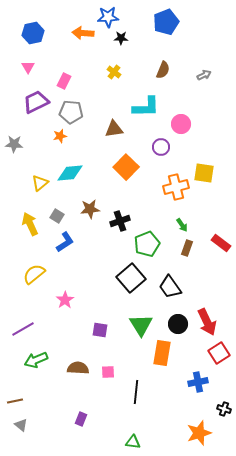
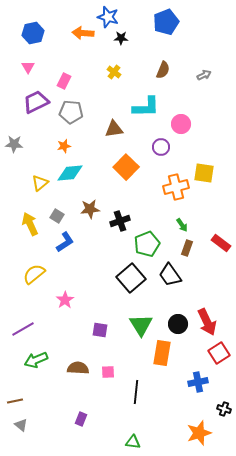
blue star at (108, 17): rotated 20 degrees clockwise
orange star at (60, 136): moved 4 px right, 10 px down
black trapezoid at (170, 287): moved 12 px up
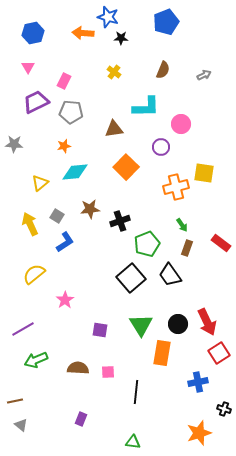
cyan diamond at (70, 173): moved 5 px right, 1 px up
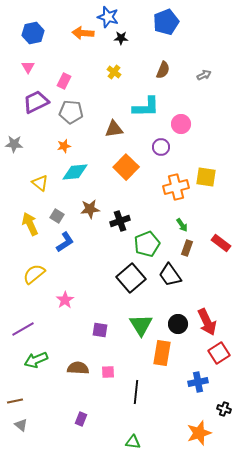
yellow square at (204, 173): moved 2 px right, 4 px down
yellow triangle at (40, 183): rotated 42 degrees counterclockwise
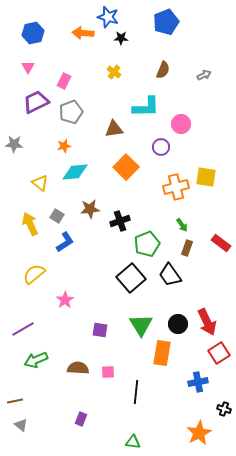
gray pentagon at (71, 112): rotated 25 degrees counterclockwise
orange star at (199, 433): rotated 10 degrees counterclockwise
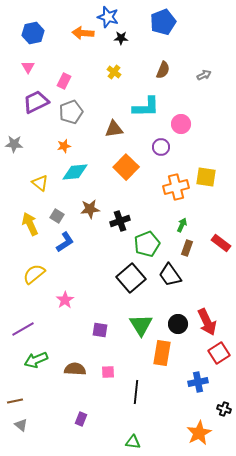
blue pentagon at (166, 22): moved 3 px left
green arrow at (182, 225): rotated 120 degrees counterclockwise
brown semicircle at (78, 368): moved 3 px left, 1 px down
